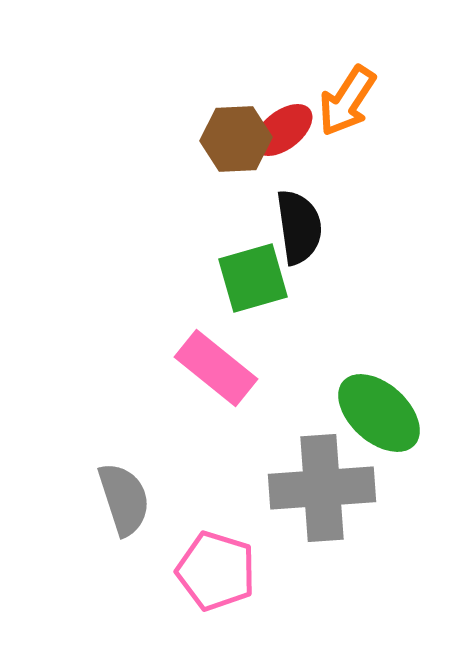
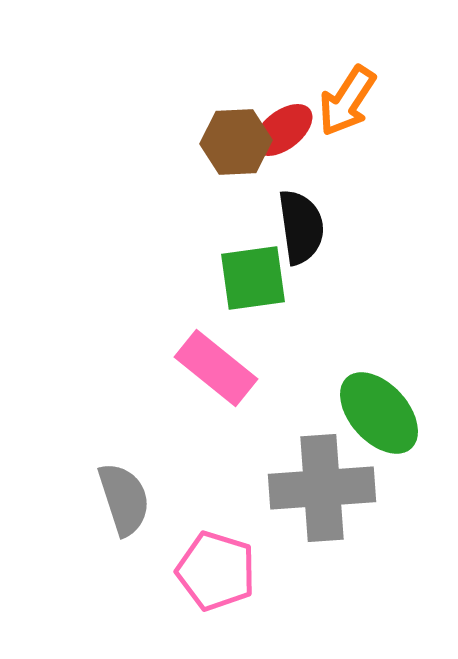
brown hexagon: moved 3 px down
black semicircle: moved 2 px right
green square: rotated 8 degrees clockwise
green ellipse: rotated 6 degrees clockwise
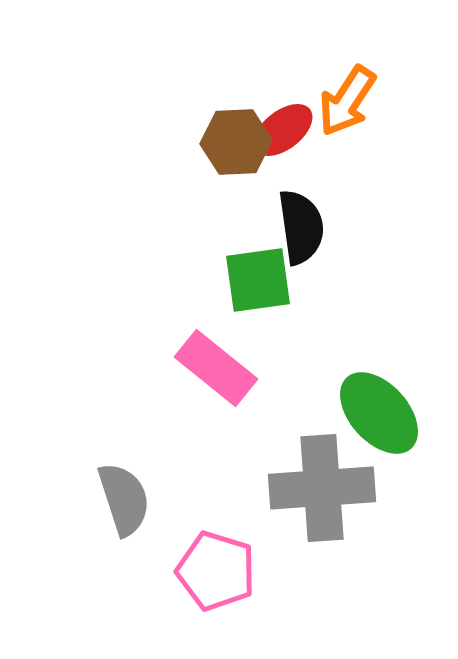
green square: moved 5 px right, 2 px down
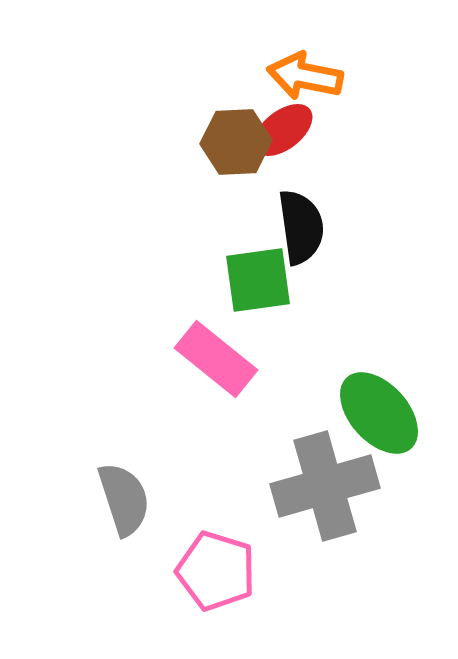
orange arrow: moved 42 px left, 25 px up; rotated 68 degrees clockwise
pink rectangle: moved 9 px up
gray cross: moved 3 px right, 2 px up; rotated 12 degrees counterclockwise
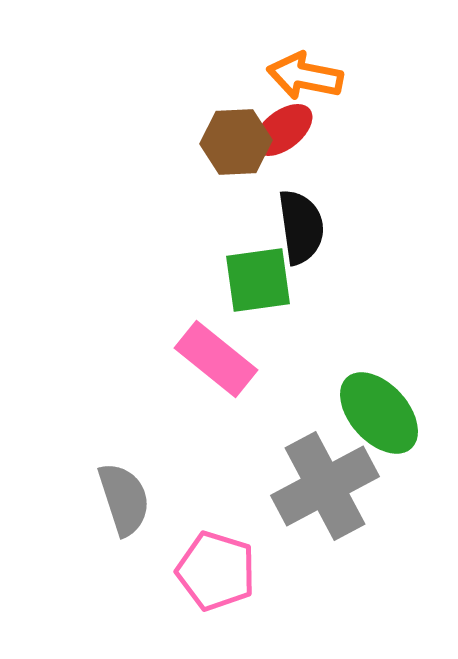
gray cross: rotated 12 degrees counterclockwise
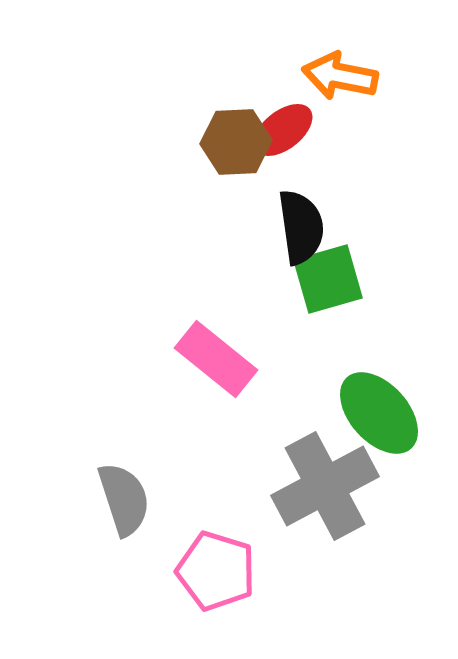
orange arrow: moved 35 px right
green square: moved 70 px right, 1 px up; rotated 8 degrees counterclockwise
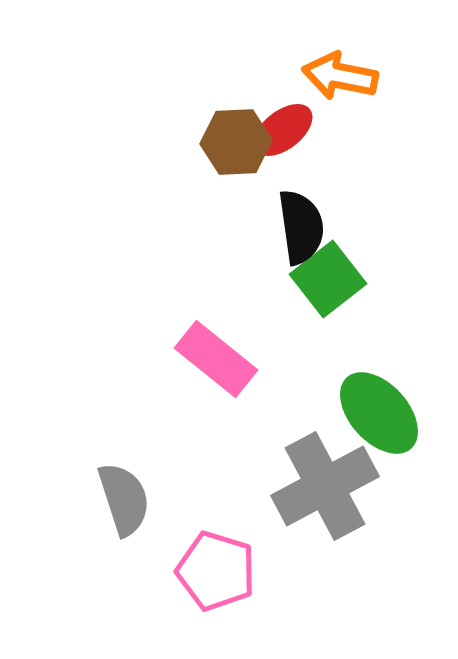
green square: rotated 22 degrees counterclockwise
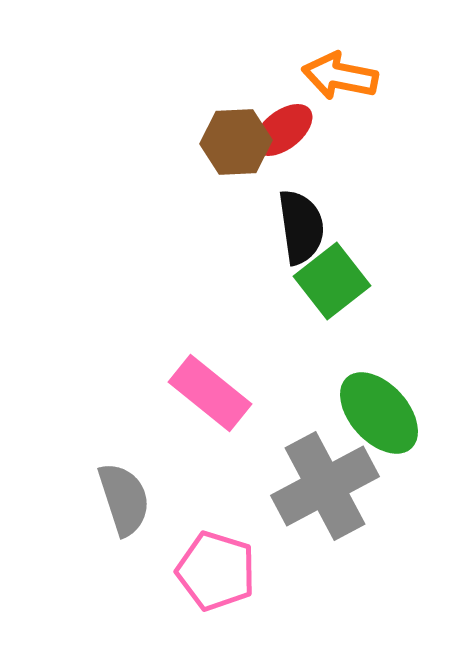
green square: moved 4 px right, 2 px down
pink rectangle: moved 6 px left, 34 px down
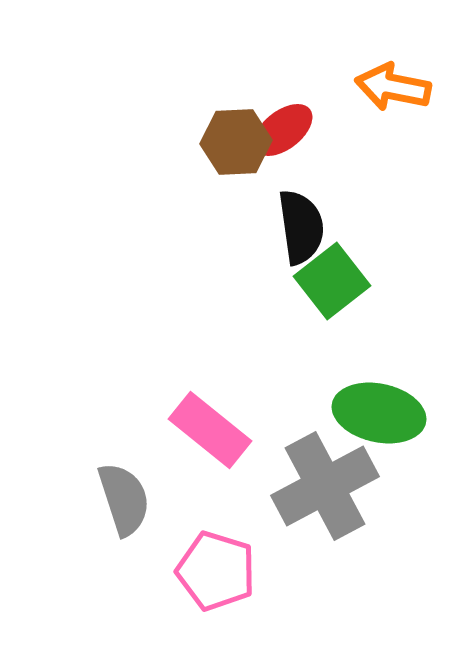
orange arrow: moved 53 px right, 11 px down
pink rectangle: moved 37 px down
green ellipse: rotated 36 degrees counterclockwise
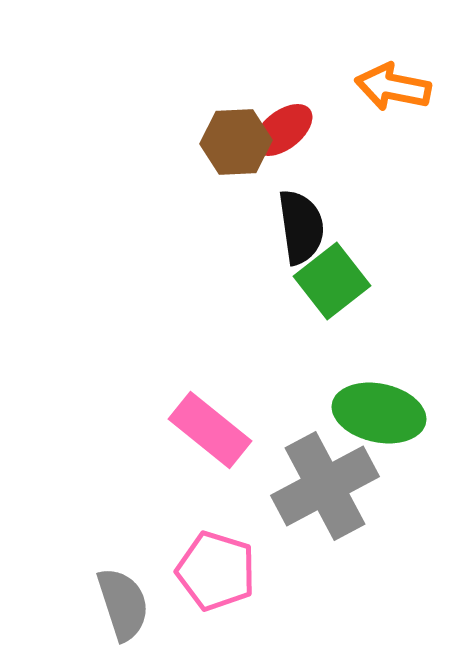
gray semicircle: moved 1 px left, 105 px down
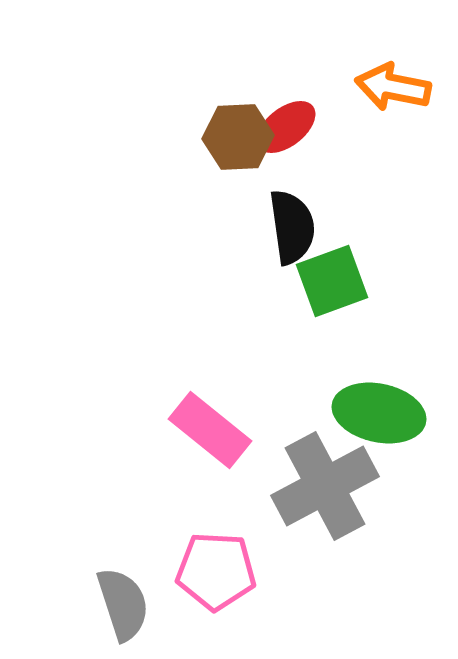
red ellipse: moved 3 px right, 3 px up
brown hexagon: moved 2 px right, 5 px up
black semicircle: moved 9 px left
green square: rotated 18 degrees clockwise
pink pentagon: rotated 14 degrees counterclockwise
